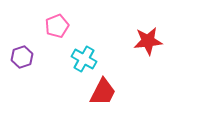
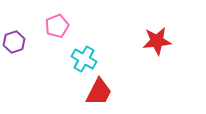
red star: moved 9 px right
purple hexagon: moved 8 px left, 15 px up
red trapezoid: moved 4 px left
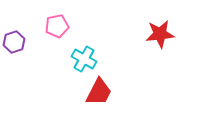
pink pentagon: rotated 10 degrees clockwise
red star: moved 3 px right, 7 px up
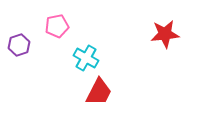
red star: moved 5 px right
purple hexagon: moved 5 px right, 3 px down
cyan cross: moved 2 px right, 1 px up
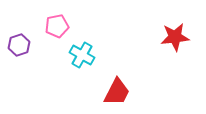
red star: moved 10 px right, 3 px down
cyan cross: moved 4 px left, 3 px up
red trapezoid: moved 18 px right
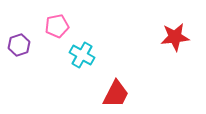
red trapezoid: moved 1 px left, 2 px down
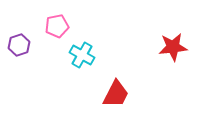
red star: moved 2 px left, 10 px down
